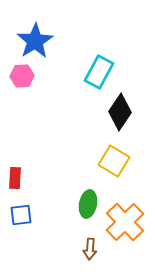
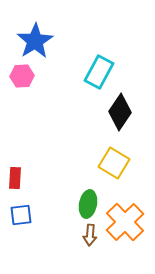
yellow square: moved 2 px down
brown arrow: moved 14 px up
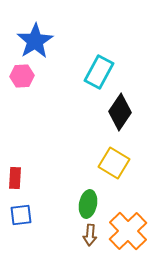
orange cross: moved 3 px right, 9 px down
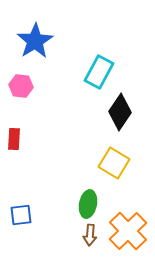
pink hexagon: moved 1 px left, 10 px down; rotated 10 degrees clockwise
red rectangle: moved 1 px left, 39 px up
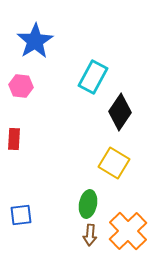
cyan rectangle: moved 6 px left, 5 px down
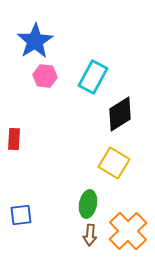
pink hexagon: moved 24 px right, 10 px up
black diamond: moved 2 px down; rotated 24 degrees clockwise
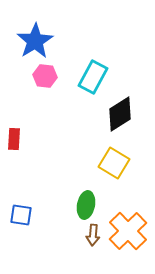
green ellipse: moved 2 px left, 1 px down
blue square: rotated 15 degrees clockwise
brown arrow: moved 3 px right
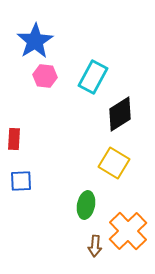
blue square: moved 34 px up; rotated 10 degrees counterclockwise
brown arrow: moved 2 px right, 11 px down
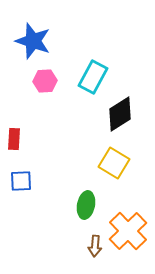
blue star: moved 2 px left; rotated 21 degrees counterclockwise
pink hexagon: moved 5 px down; rotated 10 degrees counterclockwise
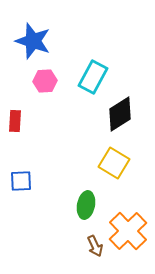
red rectangle: moved 1 px right, 18 px up
brown arrow: rotated 30 degrees counterclockwise
